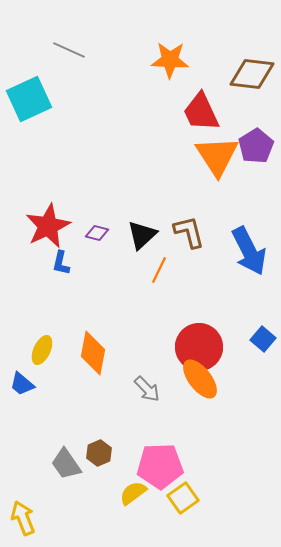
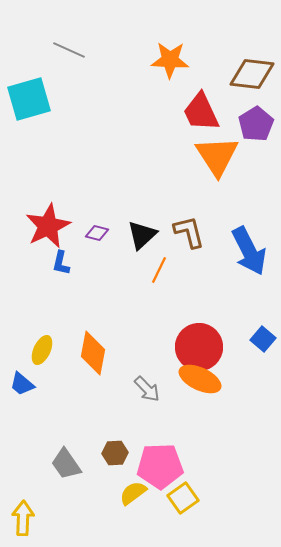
cyan square: rotated 9 degrees clockwise
purple pentagon: moved 22 px up
orange ellipse: rotated 27 degrees counterclockwise
brown hexagon: moved 16 px right; rotated 20 degrees clockwise
yellow arrow: rotated 24 degrees clockwise
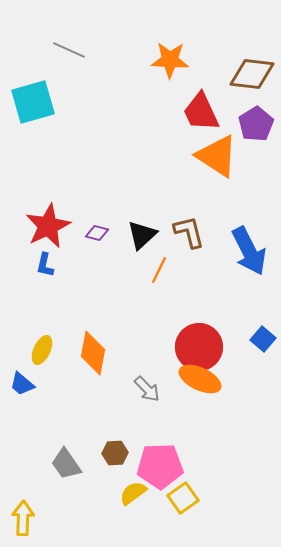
cyan square: moved 4 px right, 3 px down
orange triangle: rotated 24 degrees counterclockwise
blue L-shape: moved 16 px left, 2 px down
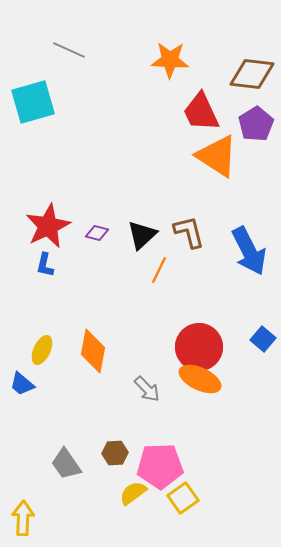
orange diamond: moved 2 px up
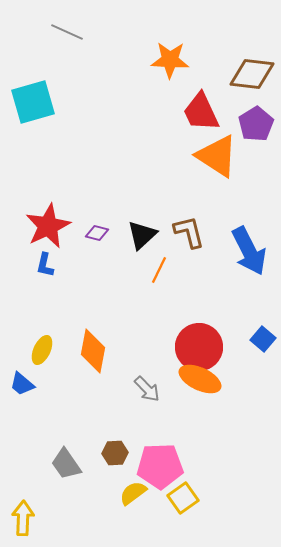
gray line: moved 2 px left, 18 px up
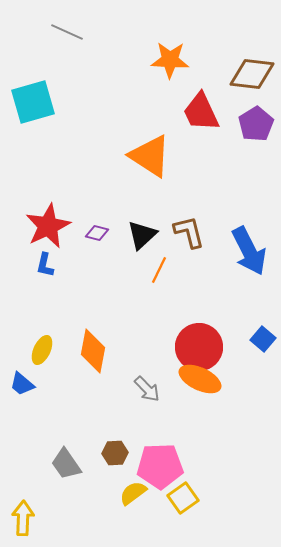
orange triangle: moved 67 px left
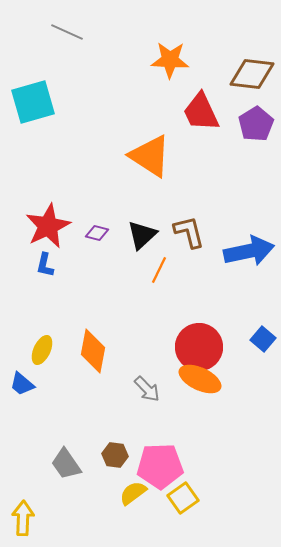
blue arrow: rotated 75 degrees counterclockwise
brown hexagon: moved 2 px down; rotated 10 degrees clockwise
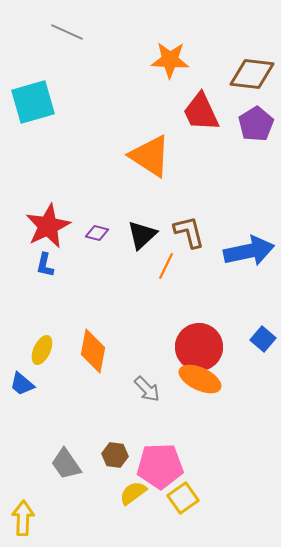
orange line: moved 7 px right, 4 px up
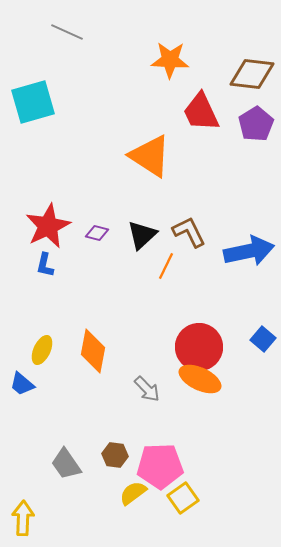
brown L-shape: rotated 12 degrees counterclockwise
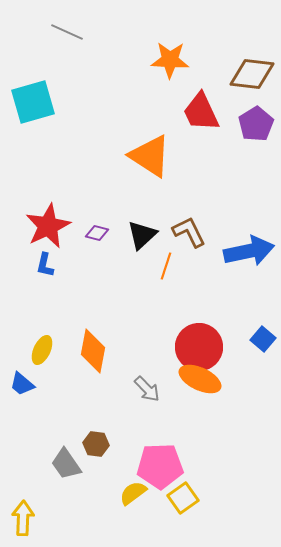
orange line: rotated 8 degrees counterclockwise
brown hexagon: moved 19 px left, 11 px up
